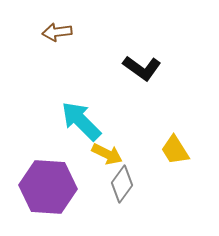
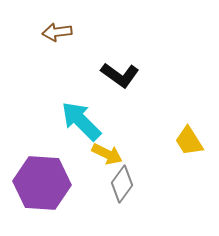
black L-shape: moved 22 px left, 7 px down
yellow trapezoid: moved 14 px right, 9 px up
purple hexagon: moved 6 px left, 4 px up
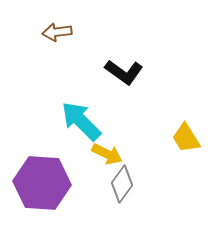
black L-shape: moved 4 px right, 3 px up
yellow trapezoid: moved 3 px left, 3 px up
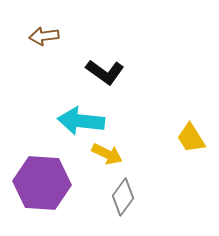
brown arrow: moved 13 px left, 4 px down
black L-shape: moved 19 px left
cyan arrow: rotated 39 degrees counterclockwise
yellow trapezoid: moved 5 px right
gray diamond: moved 1 px right, 13 px down
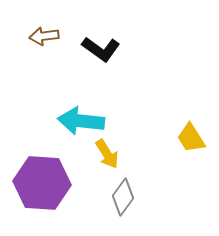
black L-shape: moved 4 px left, 23 px up
yellow arrow: rotated 32 degrees clockwise
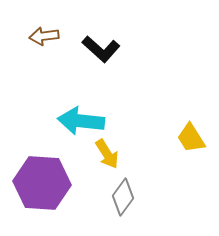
black L-shape: rotated 6 degrees clockwise
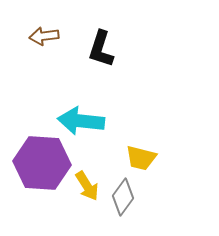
black L-shape: rotated 66 degrees clockwise
yellow trapezoid: moved 50 px left, 20 px down; rotated 44 degrees counterclockwise
yellow arrow: moved 20 px left, 32 px down
purple hexagon: moved 20 px up
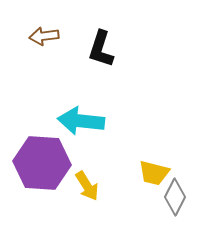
yellow trapezoid: moved 13 px right, 15 px down
gray diamond: moved 52 px right; rotated 9 degrees counterclockwise
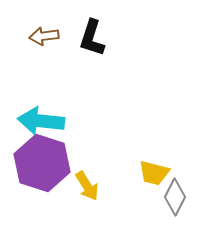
black L-shape: moved 9 px left, 11 px up
cyan arrow: moved 40 px left
purple hexagon: rotated 14 degrees clockwise
